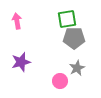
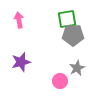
pink arrow: moved 2 px right, 1 px up
gray pentagon: moved 1 px left, 3 px up
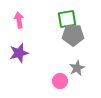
purple star: moved 2 px left, 9 px up
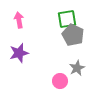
gray pentagon: rotated 25 degrees clockwise
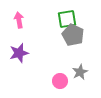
gray star: moved 3 px right, 4 px down
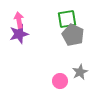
purple star: moved 19 px up
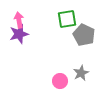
gray pentagon: moved 11 px right
gray star: moved 1 px right, 1 px down
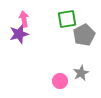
pink arrow: moved 5 px right, 1 px up
gray pentagon: rotated 20 degrees clockwise
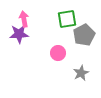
purple star: rotated 12 degrees clockwise
pink circle: moved 2 px left, 28 px up
